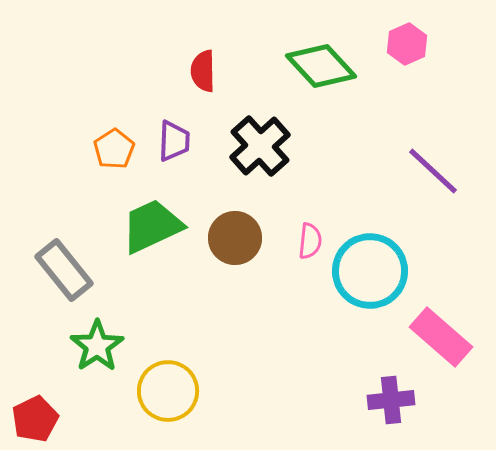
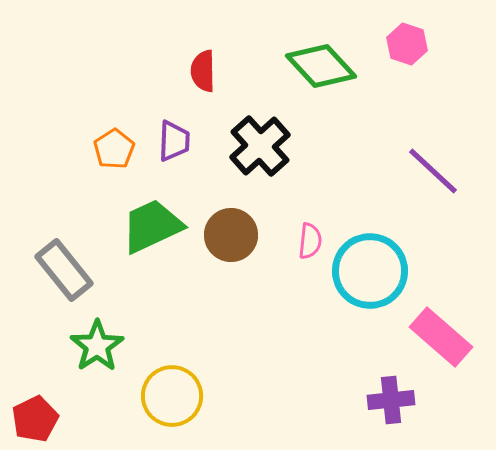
pink hexagon: rotated 18 degrees counterclockwise
brown circle: moved 4 px left, 3 px up
yellow circle: moved 4 px right, 5 px down
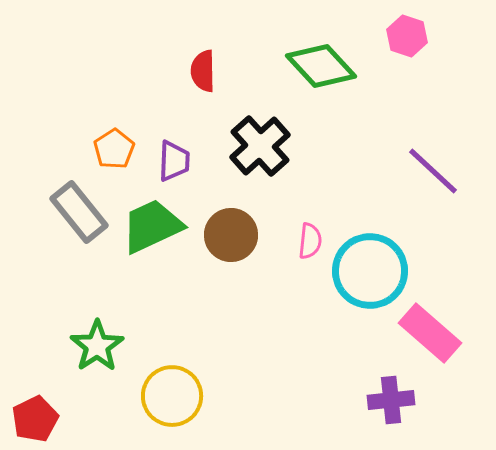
pink hexagon: moved 8 px up
purple trapezoid: moved 20 px down
gray rectangle: moved 15 px right, 58 px up
pink rectangle: moved 11 px left, 4 px up
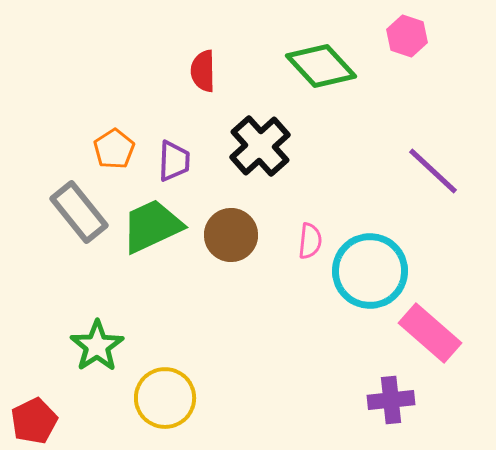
yellow circle: moved 7 px left, 2 px down
red pentagon: moved 1 px left, 2 px down
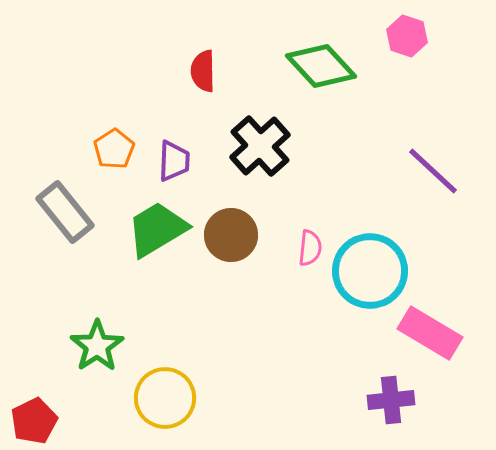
gray rectangle: moved 14 px left
green trapezoid: moved 5 px right, 3 px down; rotated 6 degrees counterclockwise
pink semicircle: moved 7 px down
pink rectangle: rotated 10 degrees counterclockwise
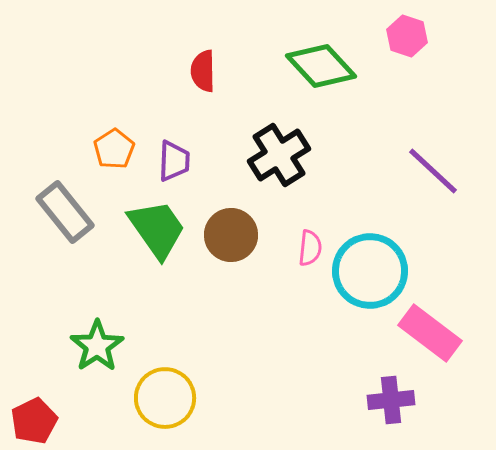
black cross: moved 19 px right, 9 px down; rotated 10 degrees clockwise
green trapezoid: rotated 86 degrees clockwise
pink rectangle: rotated 6 degrees clockwise
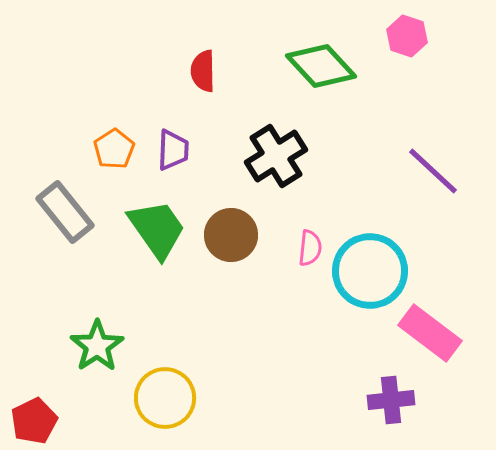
black cross: moved 3 px left, 1 px down
purple trapezoid: moved 1 px left, 11 px up
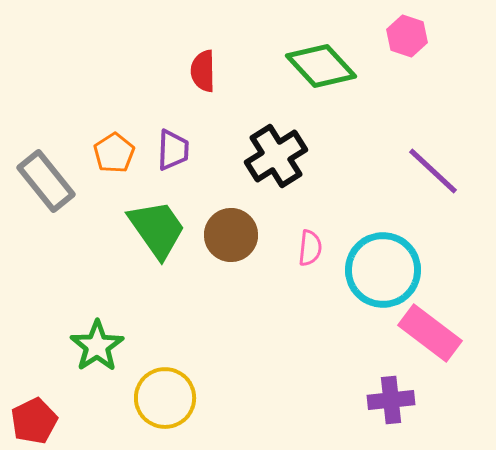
orange pentagon: moved 4 px down
gray rectangle: moved 19 px left, 31 px up
cyan circle: moved 13 px right, 1 px up
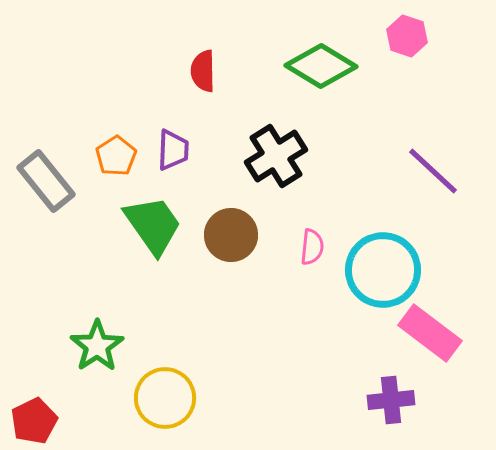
green diamond: rotated 16 degrees counterclockwise
orange pentagon: moved 2 px right, 3 px down
green trapezoid: moved 4 px left, 4 px up
pink semicircle: moved 2 px right, 1 px up
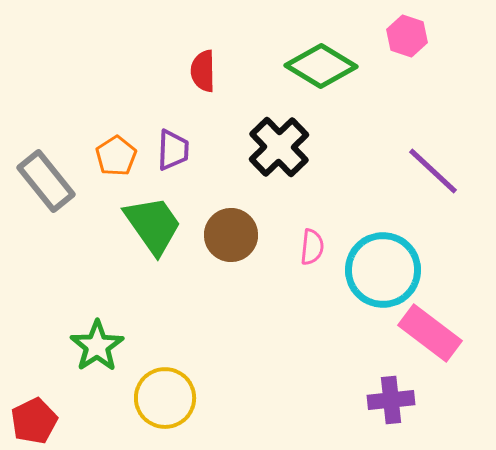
black cross: moved 3 px right, 9 px up; rotated 12 degrees counterclockwise
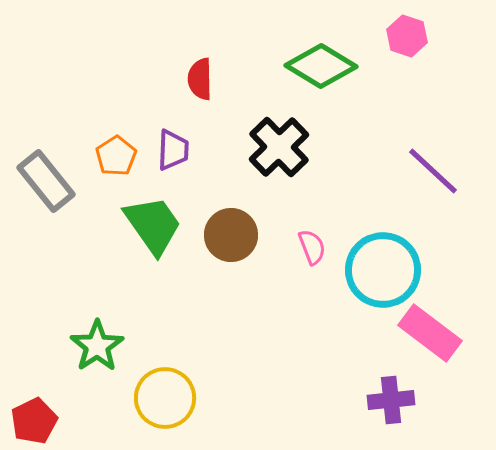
red semicircle: moved 3 px left, 8 px down
pink semicircle: rotated 27 degrees counterclockwise
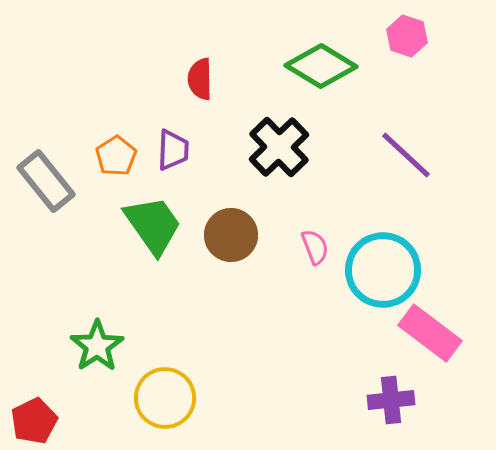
purple line: moved 27 px left, 16 px up
pink semicircle: moved 3 px right
